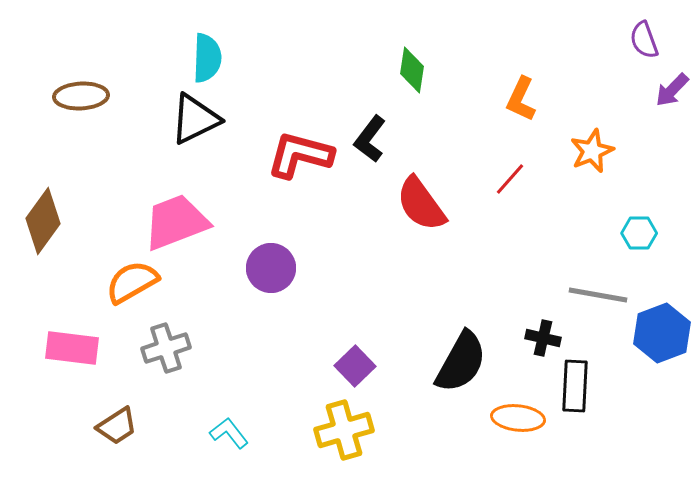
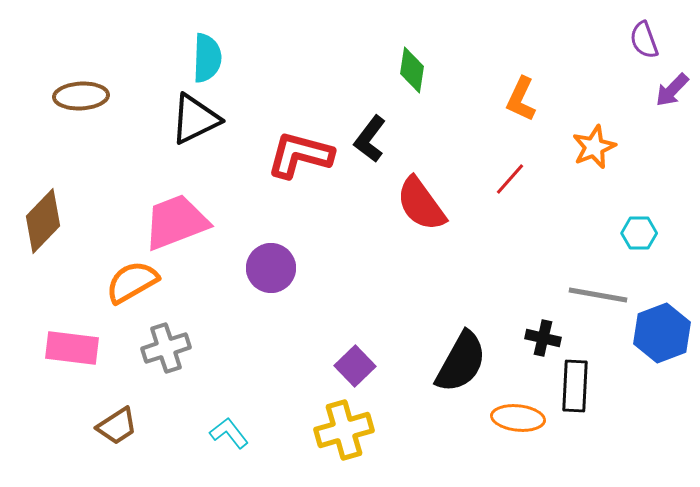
orange star: moved 2 px right, 4 px up
brown diamond: rotated 8 degrees clockwise
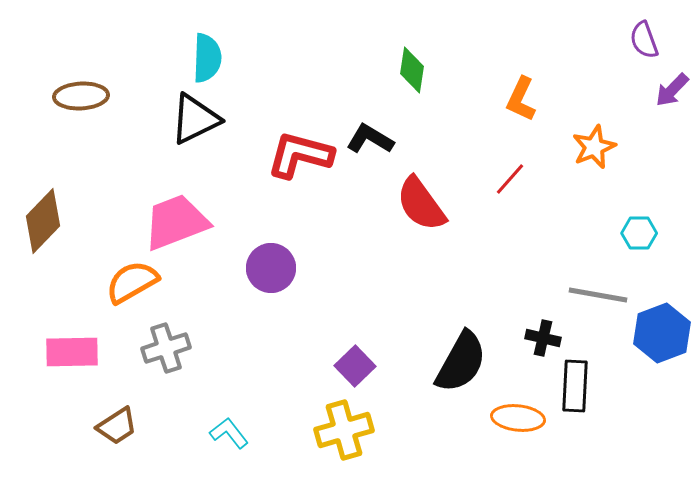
black L-shape: rotated 84 degrees clockwise
pink rectangle: moved 4 px down; rotated 8 degrees counterclockwise
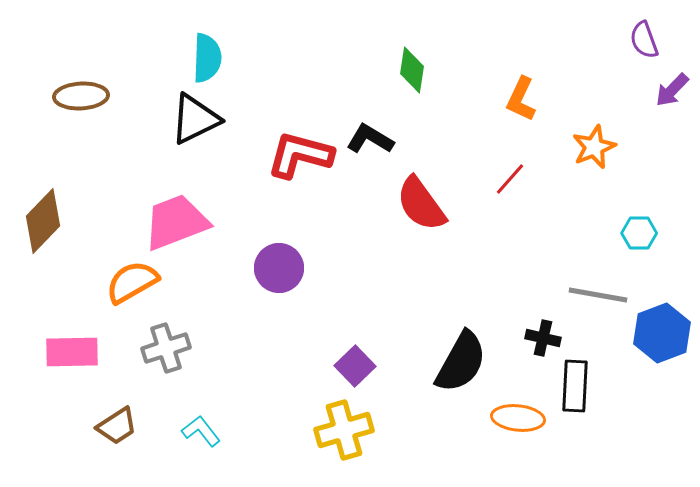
purple circle: moved 8 px right
cyan L-shape: moved 28 px left, 2 px up
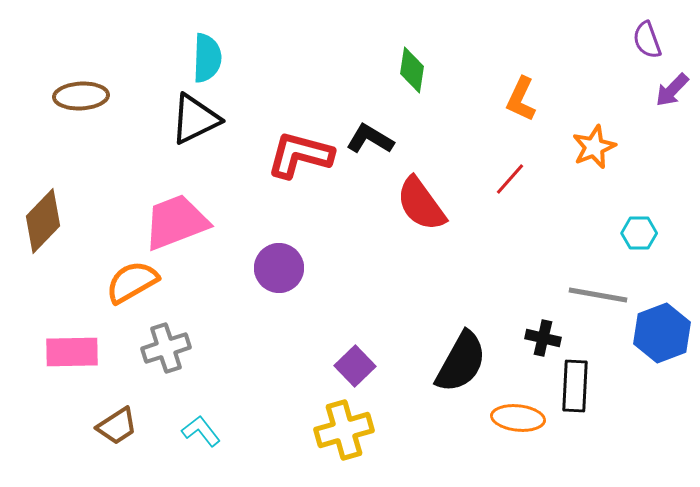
purple semicircle: moved 3 px right
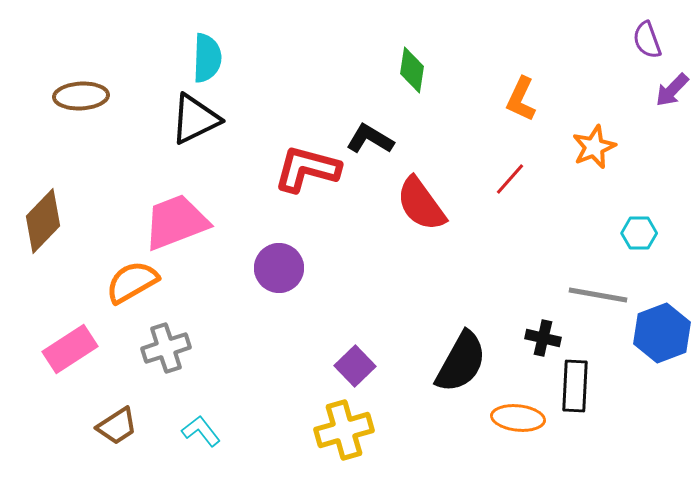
red L-shape: moved 7 px right, 14 px down
pink rectangle: moved 2 px left, 3 px up; rotated 32 degrees counterclockwise
